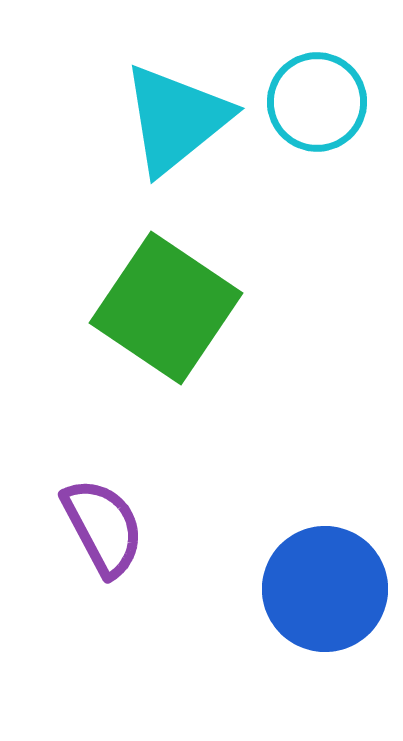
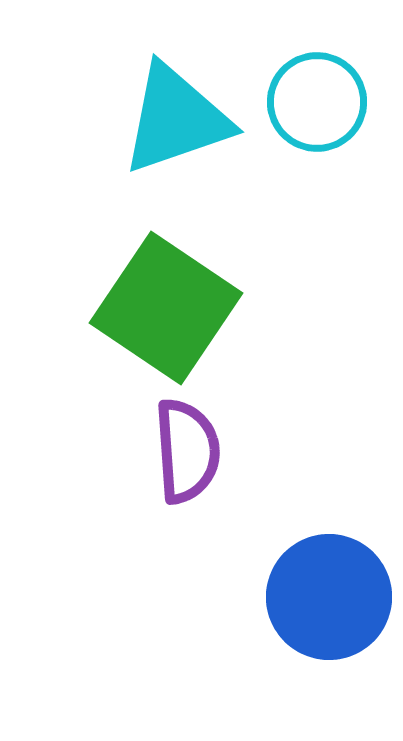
cyan triangle: rotated 20 degrees clockwise
purple semicircle: moved 84 px right, 76 px up; rotated 24 degrees clockwise
blue circle: moved 4 px right, 8 px down
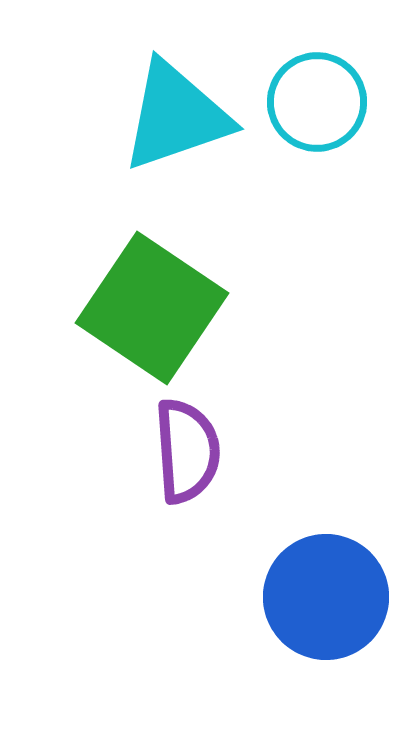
cyan triangle: moved 3 px up
green square: moved 14 px left
blue circle: moved 3 px left
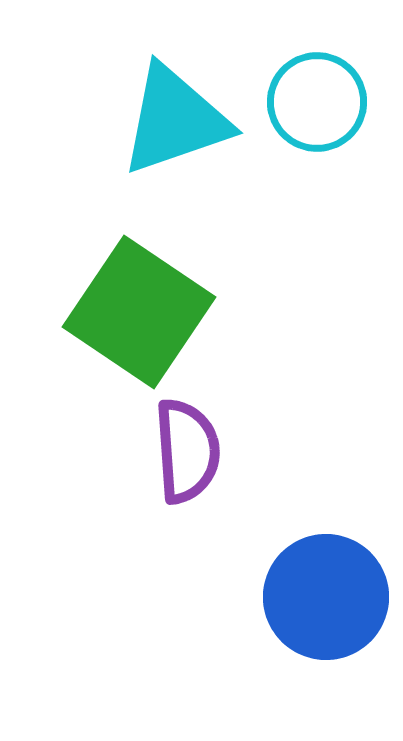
cyan triangle: moved 1 px left, 4 px down
green square: moved 13 px left, 4 px down
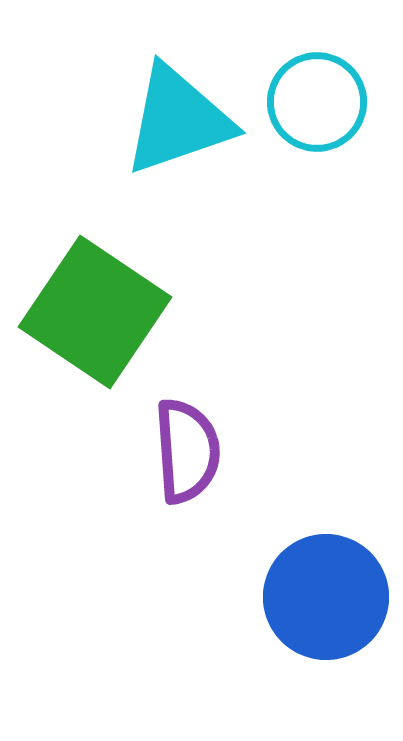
cyan triangle: moved 3 px right
green square: moved 44 px left
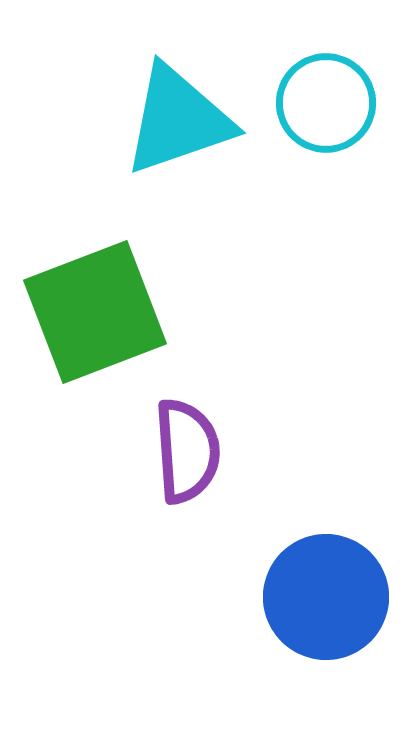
cyan circle: moved 9 px right, 1 px down
green square: rotated 35 degrees clockwise
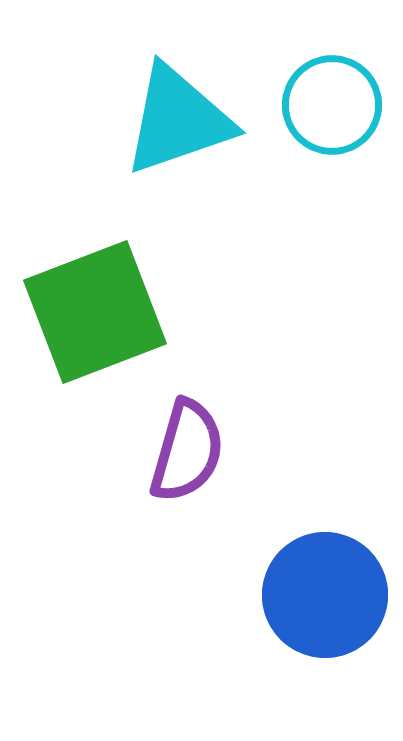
cyan circle: moved 6 px right, 2 px down
purple semicircle: rotated 20 degrees clockwise
blue circle: moved 1 px left, 2 px up
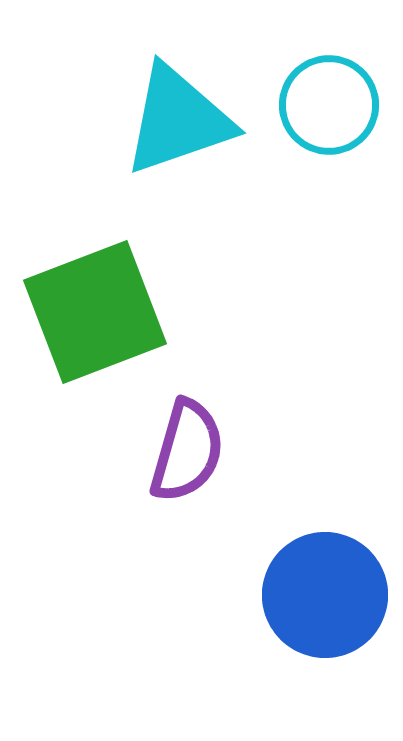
cyan circle: moved 3 px left
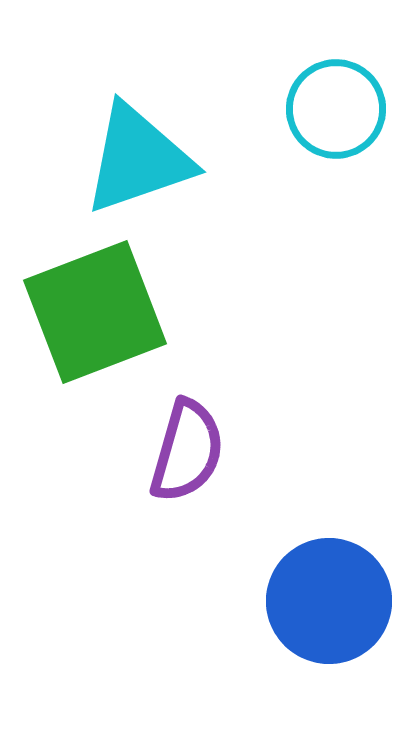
cyan circle: moved 7 px right, 4 px down
cyan triangle: moved 40 px left, 39 px down
blue circle: moved 4 px right, 6 px down
